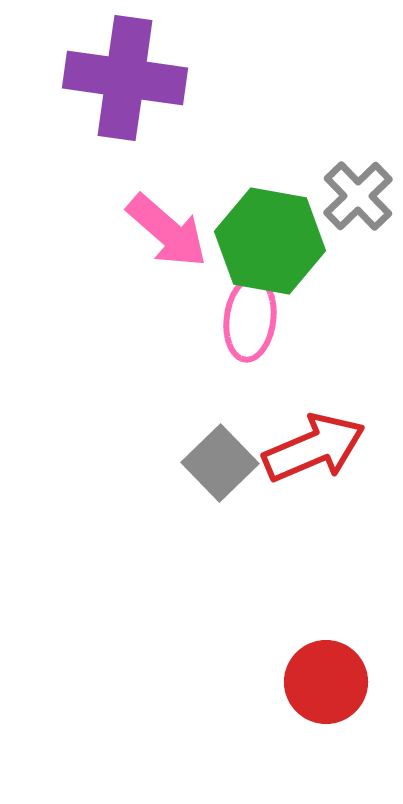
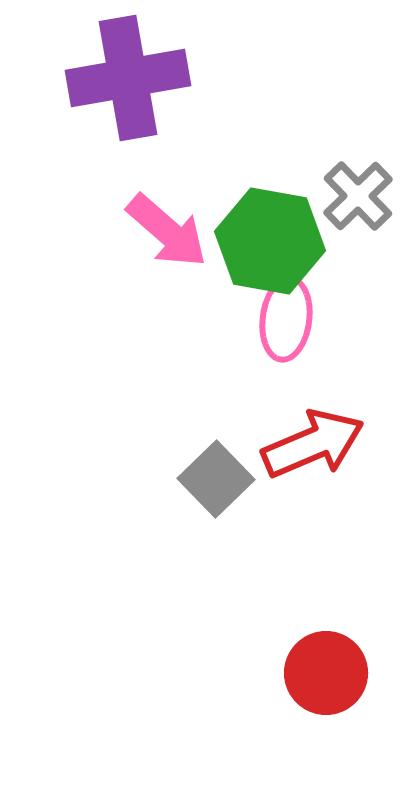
purple cross: moved 3 px right; rotated 18 degrees counterclockwise
pink ellipse: moved 36 px right
red arrow: moved 1 px left, 4 px up
gray square: moved 4 px left, 16 px down
red circle: moved 9 px up
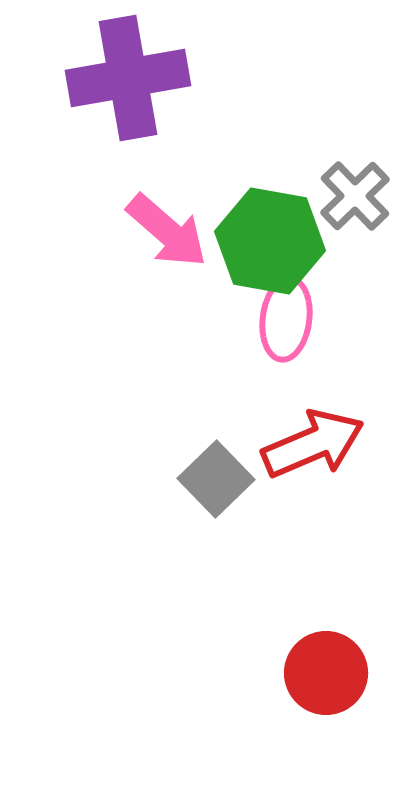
gray cross: moved 3 px left
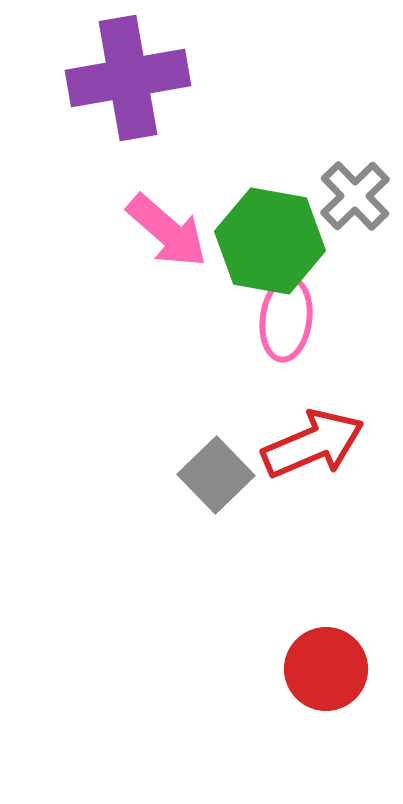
gray square: moved 4 px up
red circle: moved 4 px up
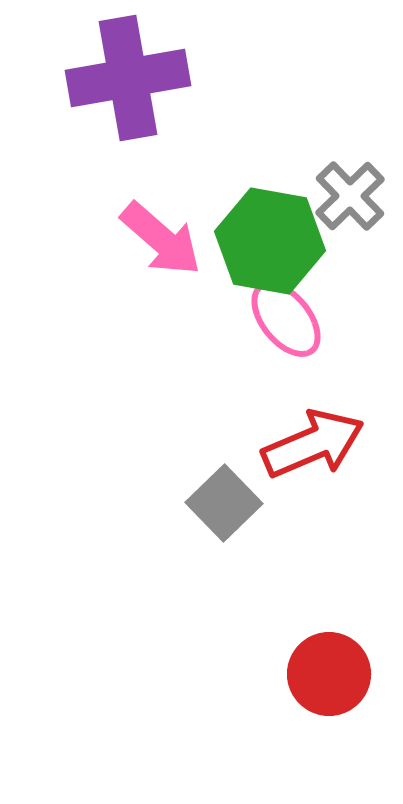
gray cross: moved 5 px left
pink arrow: moved 6 px left, 8 px down
pink ellipse: rotated 46 degrees counterclockwise
gray square: moved 8 px right, 28 px down
red circle: moved 3 px right, 5 px down
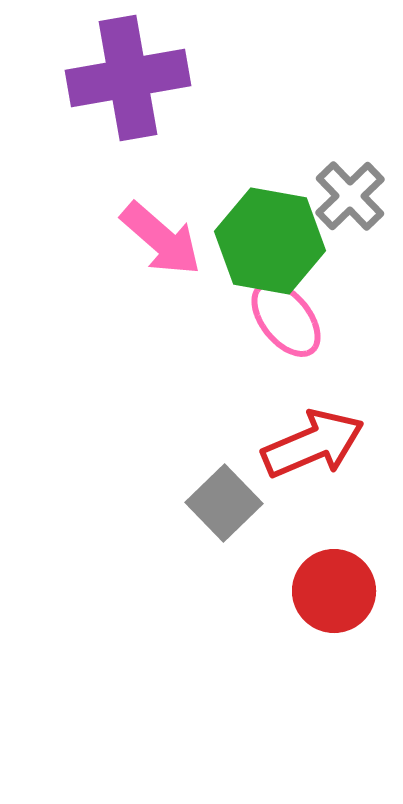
red circle: moved 5 px right, 83 px up
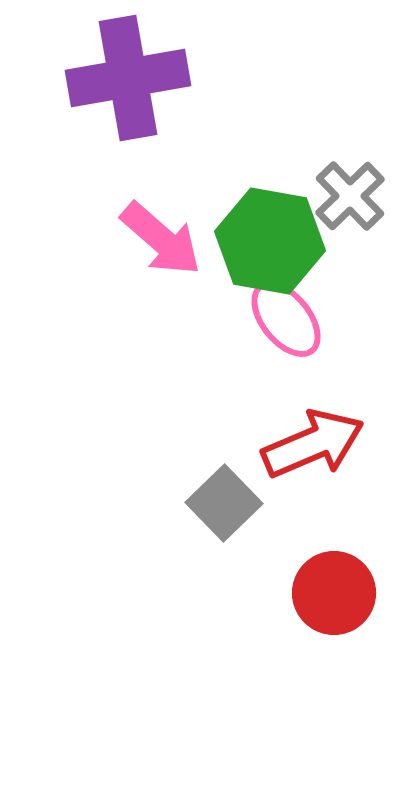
red circle: moved 2 px down
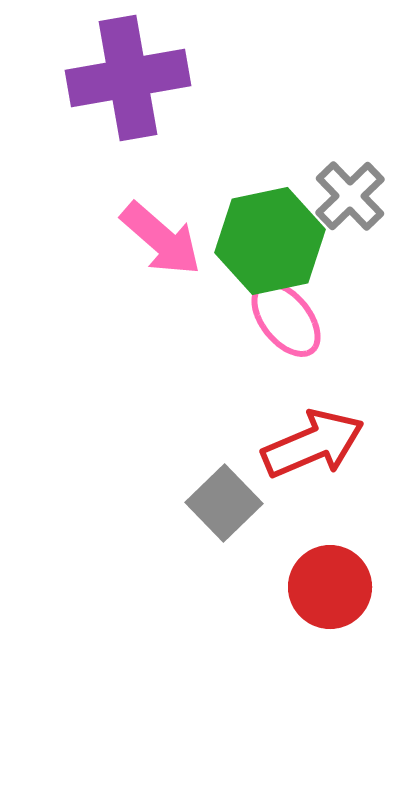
green hexagon: rotated 22 degrees counterclockwise
red circle: moved 4 px left, 6 px up
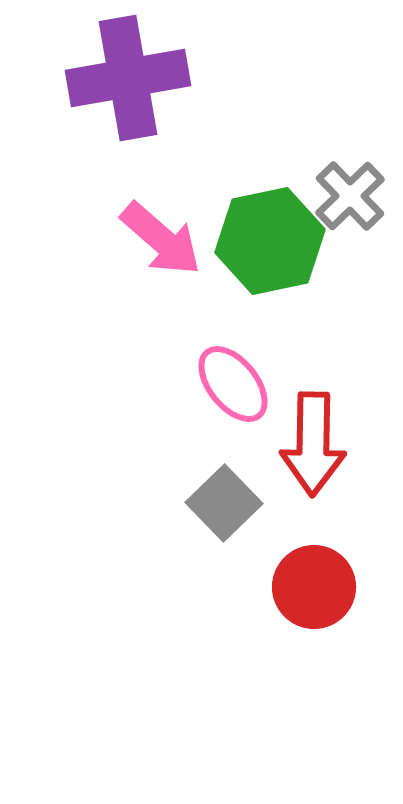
pink ellipse: moved 53 px left, 65 px down
red arrow: rotated 114 degrees clockwise
red circle: moved 16 px left
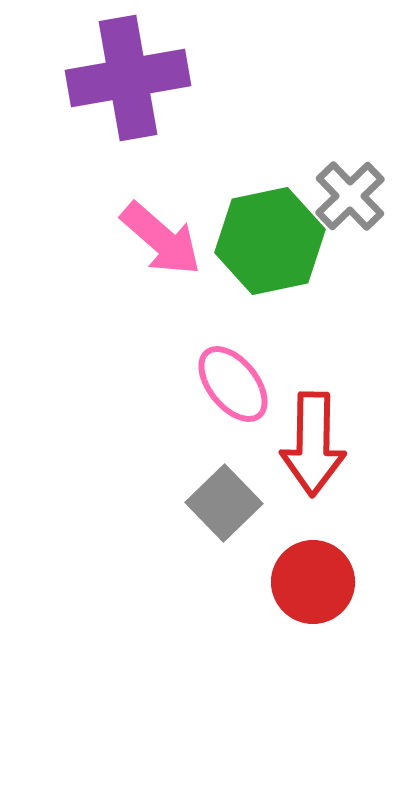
red circle: moved 1 px left, 5 px up
